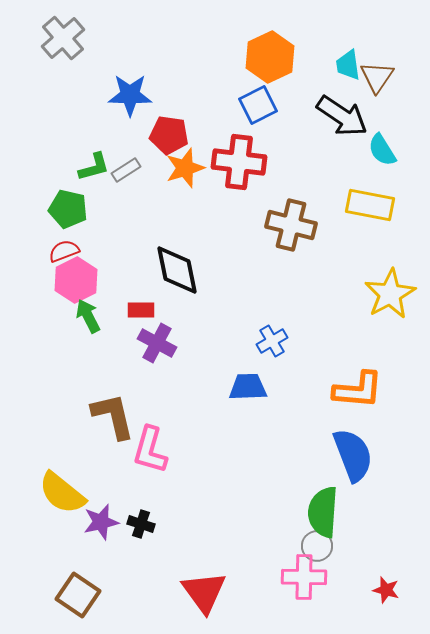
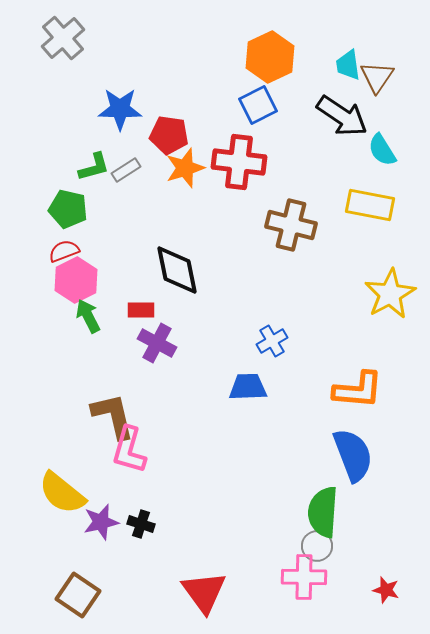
blue star: moved 10 px left, 14 px down
pink L-shape: moved 21 px left
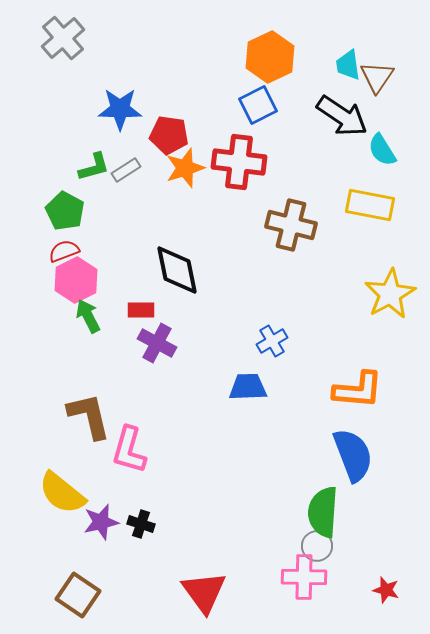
green pentagon: moved 3 px left, 2 px down; rotated 15 degrees clockwise
brown L-shape: moved 24 px left
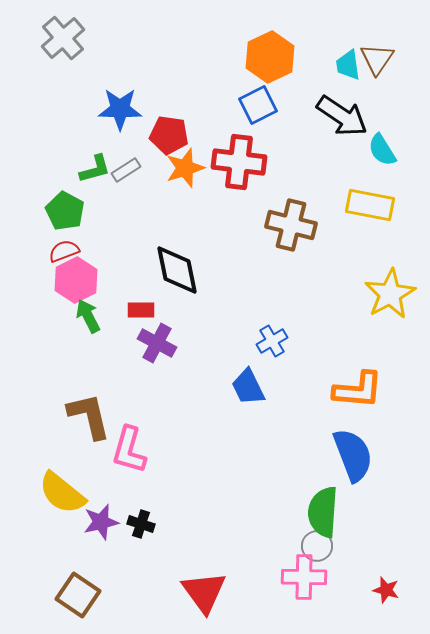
brown triangle: moved 18 px up
green L-shape: moved 1 px right, 2 px down
blue trapezoid: rotated 114 degrees counterclockwise
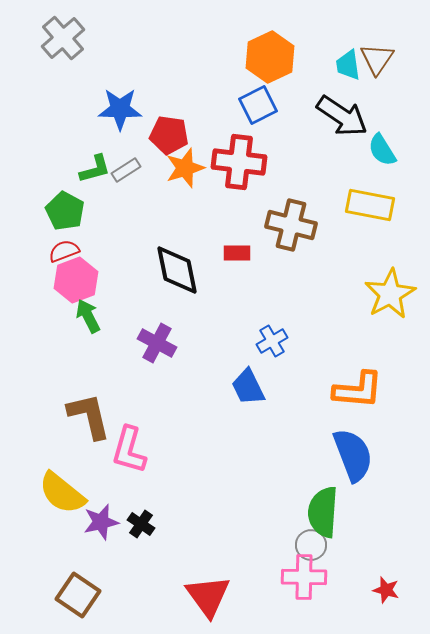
pink hexagon: rotated 6 degrees clockwise
red rectangle: moved 96 px right, 57 px up
black cross: rotated 16 degrees clockwise
gray circle: moved 6 px left, 1 px up
red triangle: moved 4 px right, 4 px down
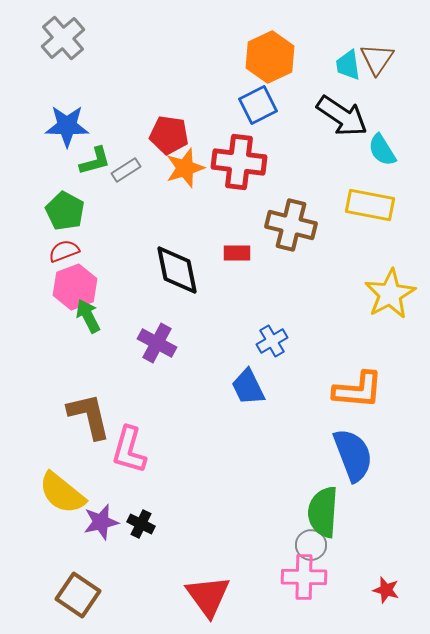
blue star: moved 53 px left, 17 px down
green L-shape: moved 8 px up
pink hexagon: moved 1 px left, 7 px down
black cross: rotated 8 degrees counterclockwise
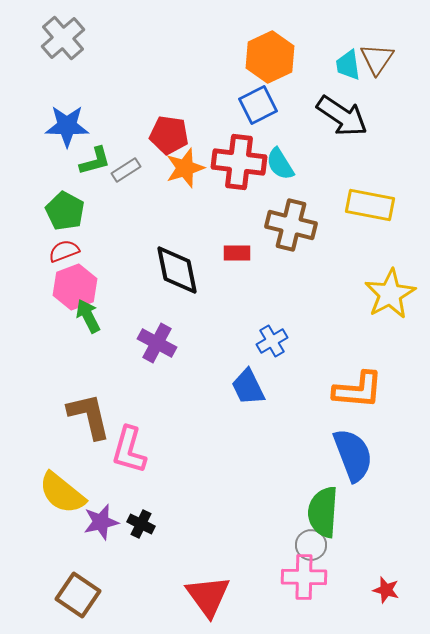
cyan semicircle: moved 102 px left, 14 px down
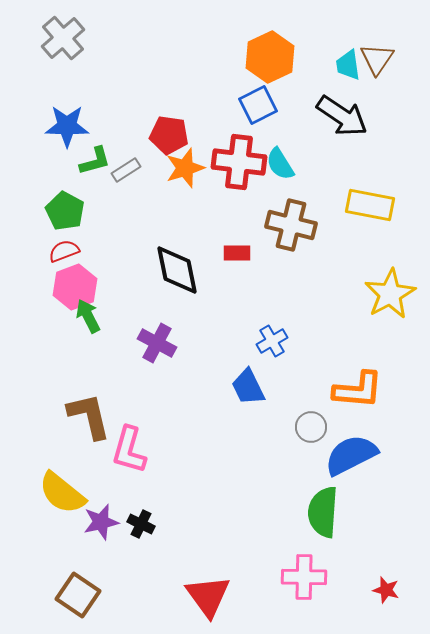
blue semicircle: moved 2 px left; rotated 96 degrees counterclockwise
gray circle: moved 118 px up
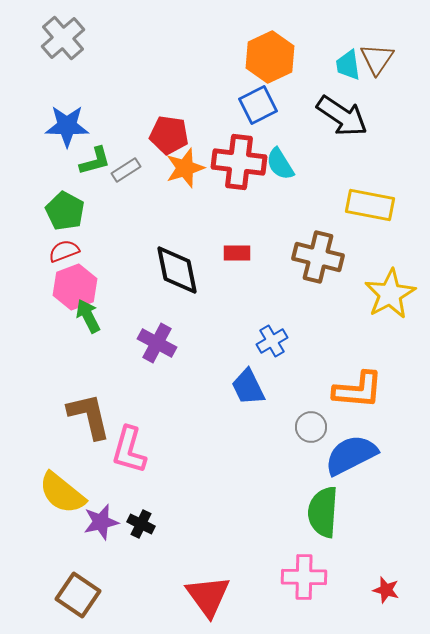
brown cross: moved 27 px right, 32 px down
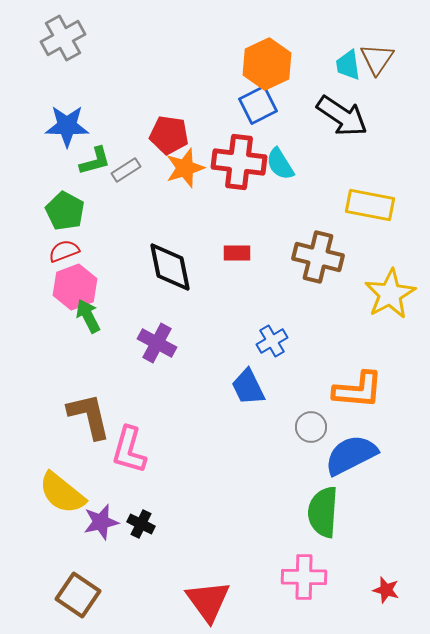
gray cross: rotated 12 degrees clockwise
orange hexagon: moved 3 px left, 7 px down
black diamond: moved 7 px left, 3 px up
red triangle: moved 5 px down
